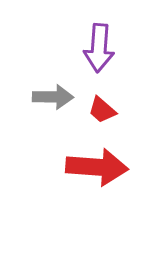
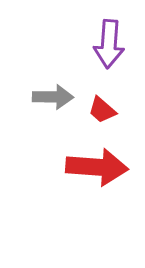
purple arrow: moved 10 px right, 4 px up
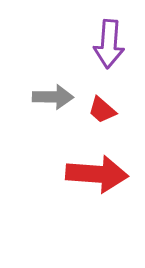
red arrow: moved 7 px down
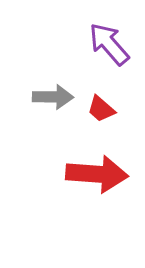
purple arrow: rotated 135 degrees clockwise
red trapezoid: moved 1 px left, 1 px up
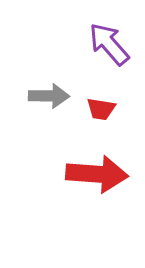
gray arrow: moved 4 px left, 1 px up
red trapezoid: rotated 32 degrees counterclockwise
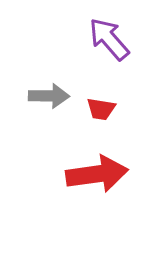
purple arrow: moved 5 px up
red arrow: rotated 12 degrees counterclockwise
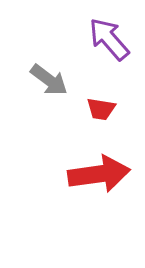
gray arrow: moved 16 px up; rotated 36 degrees clockwise
red arrow: moved 2 px right
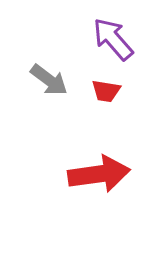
purple arrow: moved 4 px right
red trapezoid: moved 5 px right, 18 px up
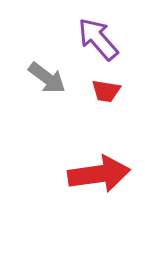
purple arrow: moved 15 px left
gray arrow: moved 2 px left, 2 px up
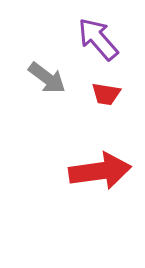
red trapezoid: moved 3 px down
red arrow: moved 1 px right, 3 px up
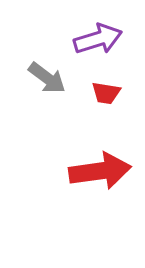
purple arrow: rotated 114 degrees clockwise
red trapezoid: moved 1 px up
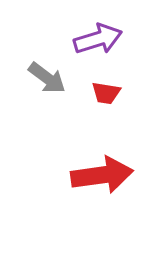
red arrow: moved 2 px right, 4 px down
